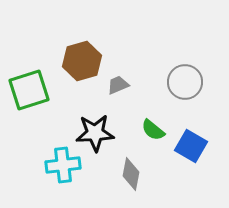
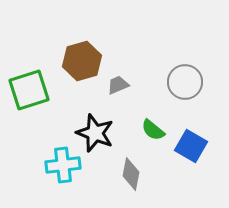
black star: rotated 24 degrees clockwise
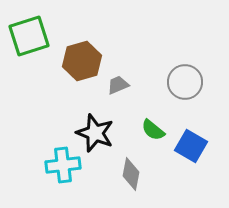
green square: moved 54 px up
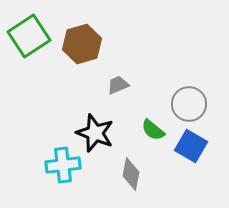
green square: rotated 15 degrees counterclockwise
brown hexagon: moved 17 px up
gray circle: moved 4 px right, 22 px down
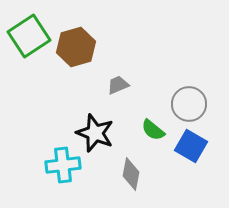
brown hexagon: moved 6 px left, 3 px down
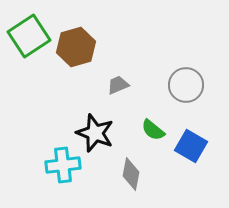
gray circle: moved 3 px left, 19 px up
